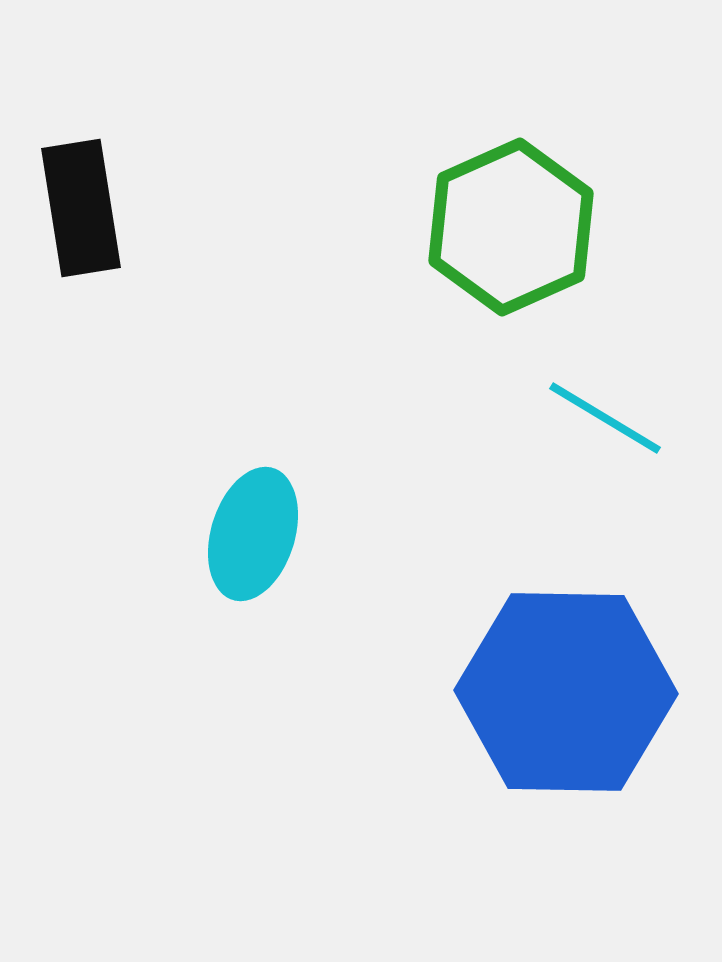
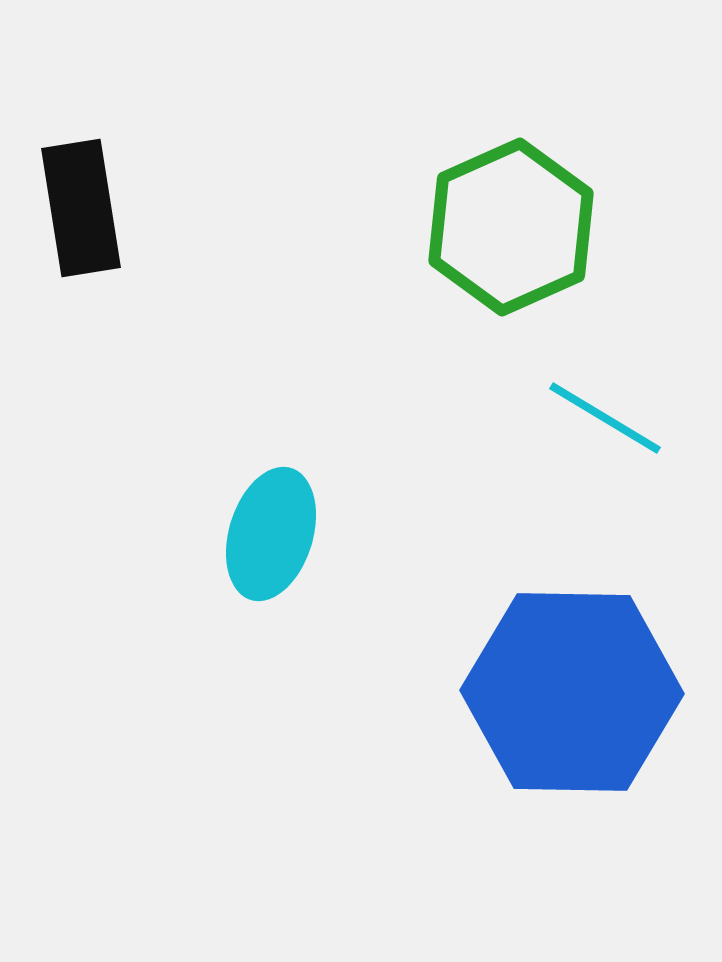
cyan ellipse: moved 18 px right
blue hexagon: moved 6 px right
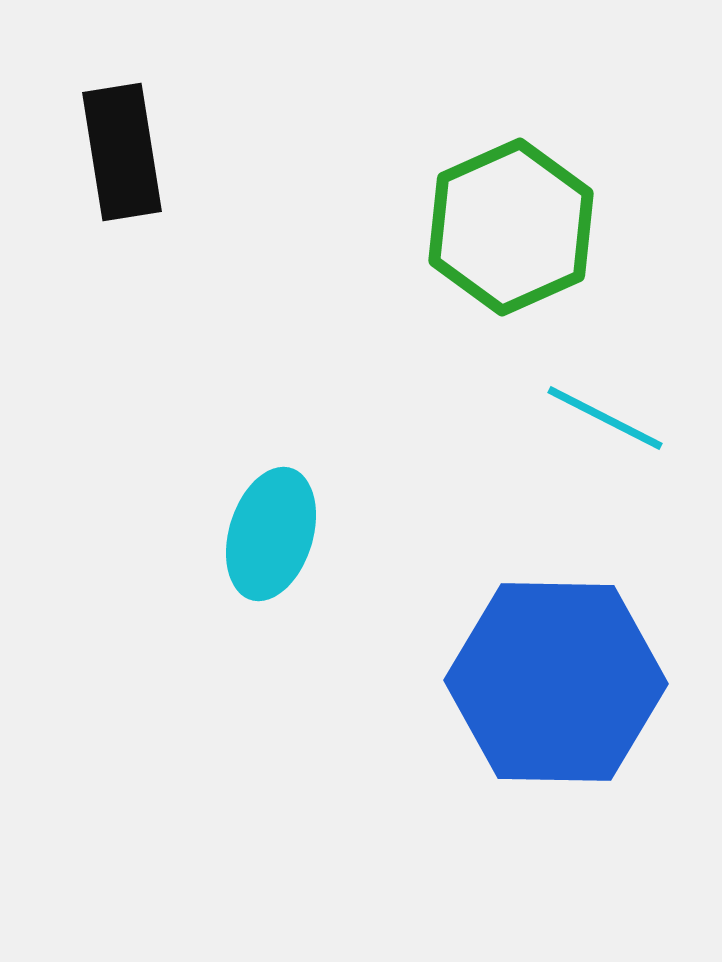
black rectangle: moved 41 px right, 56 px up
cyan line: rotated 4 degrees counterclockwise
blue hexagon: moved 16 px left, 10 px up
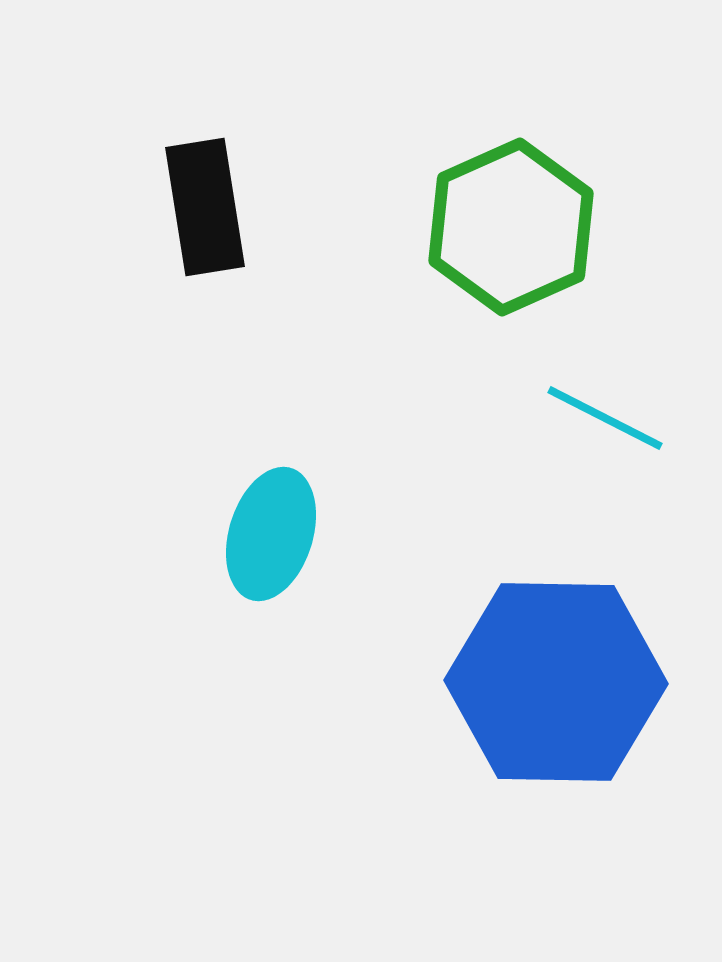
black rectangle: moved 83 px right, 55 px down
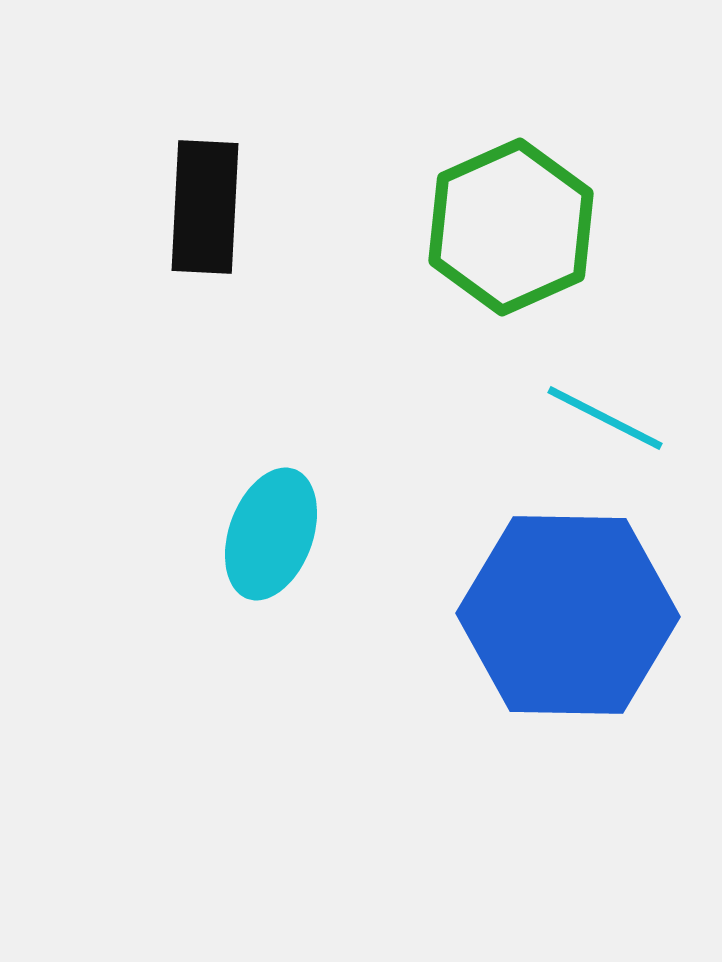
black rectangle: rotated 12 degrees clockwise
cyan ellipse: rotated 3 degrees clockwise
blue hexagon: moved 12 px right, 67 px up
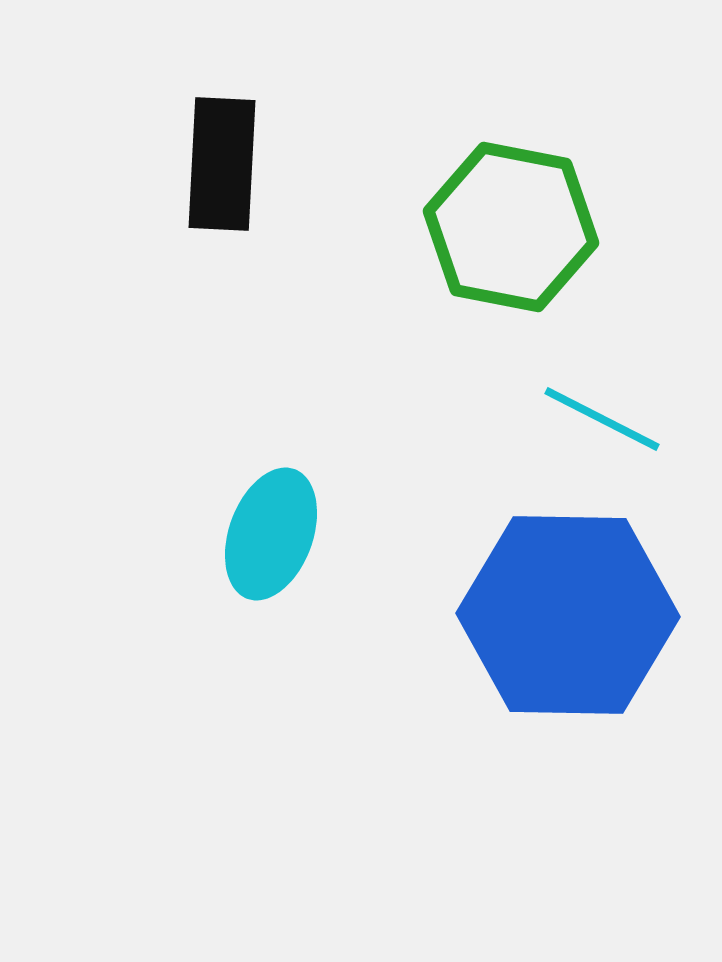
black rectangle: moved 17 px right, 43 px up
green hexagon: rotated 25 degrees counterclockwise
cyan line: moved 3 px left, 1 px down
